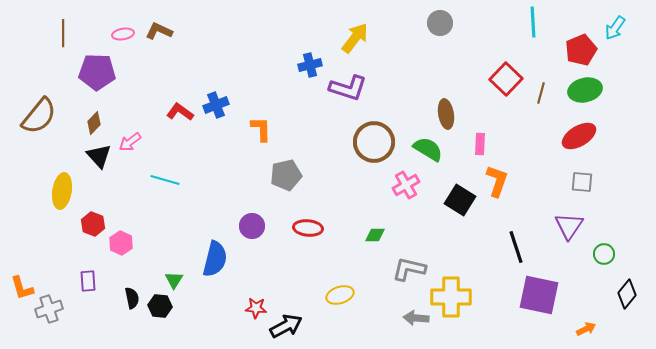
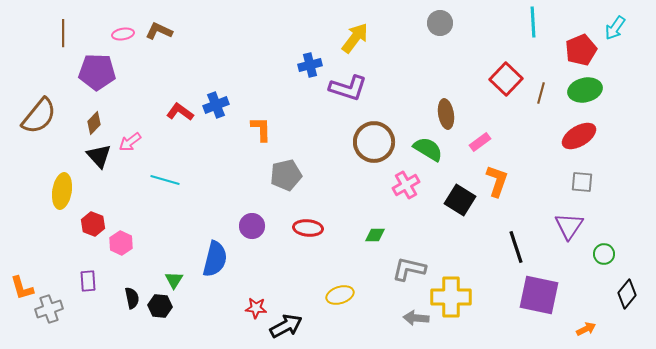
pink rectangle at (480, 144): moved 2 px up; rotated 50 degrees clockwise
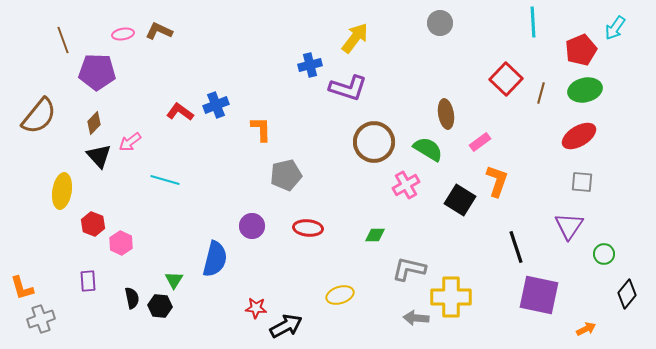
brown line at (63, 33): moved 7 px down; rotated 20 degrees counterclockwise
gray cross at (49, 309): moved 8 px left, 10 px down
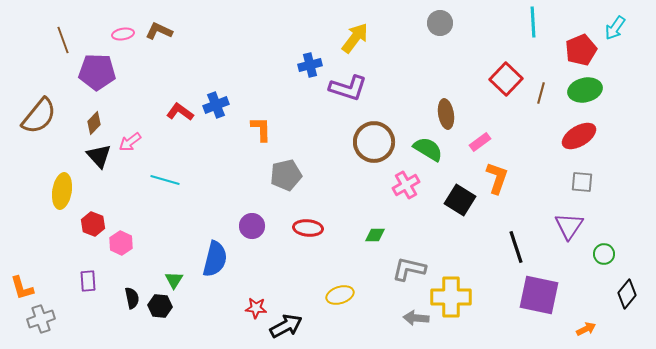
orange L-shape at (497, 181): moved 3 px up
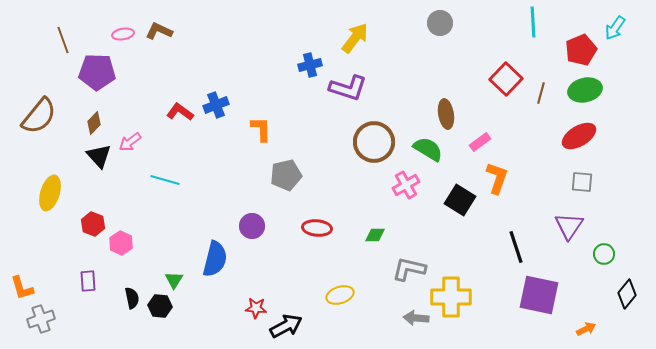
yellow ellipse at (62, 191): moved 12 px left, 2 px down; rotated 8 degrees clockwise
red ellipse at (308, 228): moved 9 px right
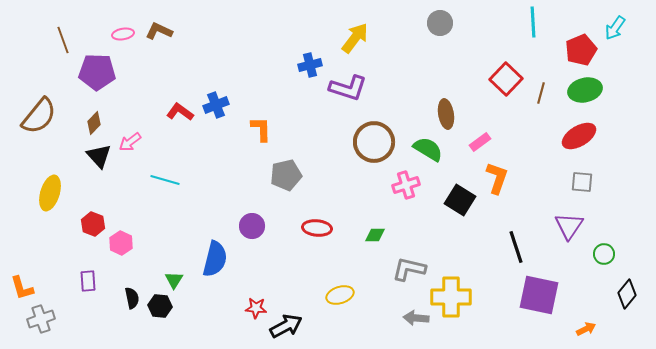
pink cross at (406, 185): rotated 12 degrees clockwise
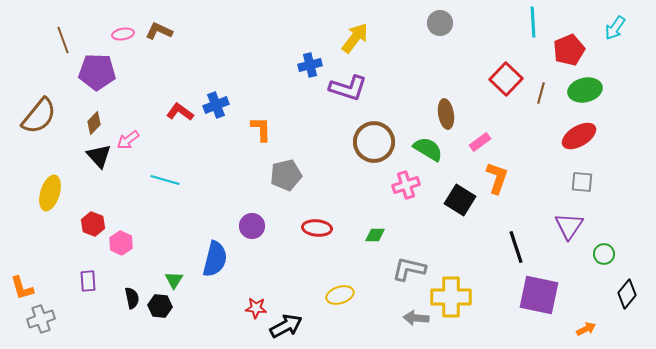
red pentagon at (581, 50): moved 12 px left
pink arrow at (130, 142): moved 2 px left, 2 px up
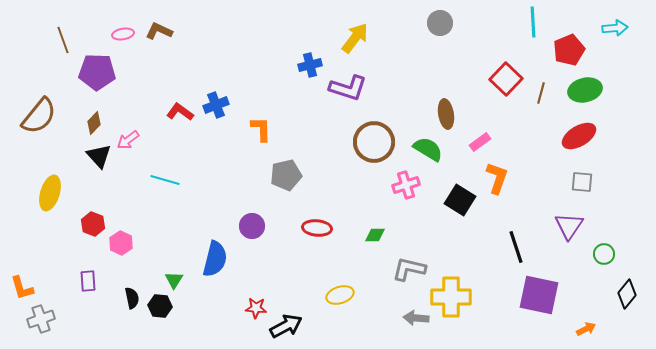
cyan arrow at (615, 28): rotated 130 degrees counterclockwise
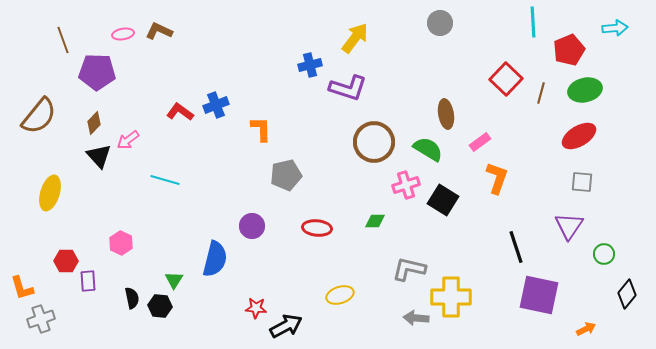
black square at (460, 200): moved 17 px left
red hexagon at (93, 224): moved 27 px left, 37 px down; rotated 20 degrees counterclockwise
green diamond at (375, 235): moved 14 px up
